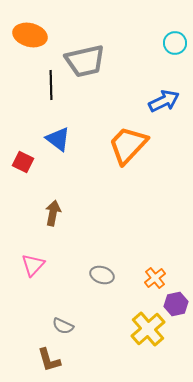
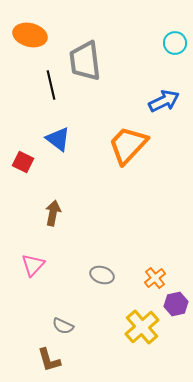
gray trapezoid: rotated 96 degrees clockwise
black line: rotated 12 degrees counterclockwise
yellow cross: moved 6 px left, 2 px up
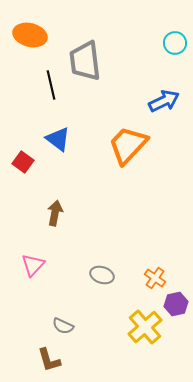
red square: rotated 10 degrees clockwise
brown arrow: moved 2 px right
orange cross: rotated 15 degrees counterclockwise
yellow cross: moved 3 px right
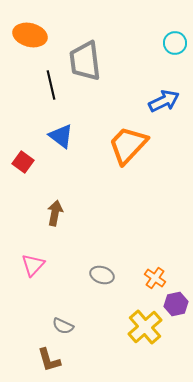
blue triangle: moved 3 px right, 3 px up
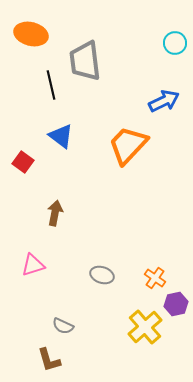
orange ellipse: moved 1 px right, 1 px up
pink triangle: rotated 30 degrees clockwise
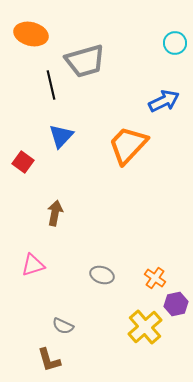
gray trapezoid: rotated 99 degrees counterclockwise
blue triangle: rotated 36 degrees clockwise
